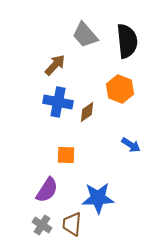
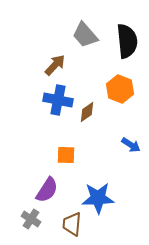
blue cross: moved 2 px up
gray cross: moved 11 px left, 6 px up
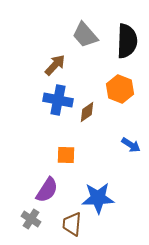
black semicircle: rotated 8 degrees clockwise
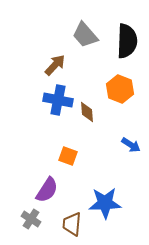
brown diamond: rotated 60 degrees counterclockwise
orange square: moved 2 px right, 1 px down; rotated 18 degrees clockwise
blue star: moved 7 px right, 5 px down
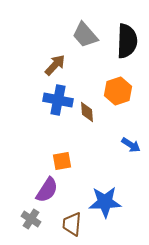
orange hexagon: moved 2 px left, 2 px down; rotated 20 degrees clockwise
orange square: moved 6 px left, 5 px down; rotated 30 degrees counterclockwise
blue star: moved 1 px up
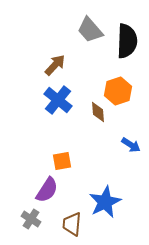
gray trapezoid: moved 5 px right, 5 px up
blue cross: rotated 28 degrees clockwise
brown diamond: moved 11 px right
blue star: rotated 24 degrees counterclockwise
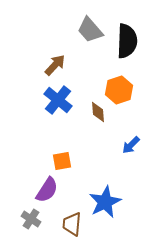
orange hexagon: moved 1 px right, 1 px up
blue arrow: rotated 102 degrees clockwise
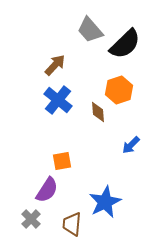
black semicircle: moved 2 px left, 3 px down; rotated 44 degrees clockwise
gray cross: rotated 12 degrees clockwise
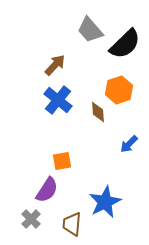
blue arrow: moved 2 px left, 1 px up
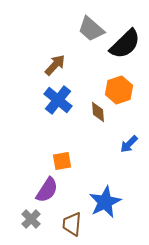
gray trapezoid: moved 1 px right, 1 px up; rotated 8 degrees counterclockwise
